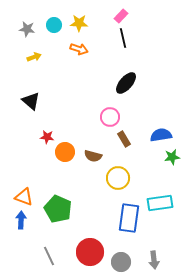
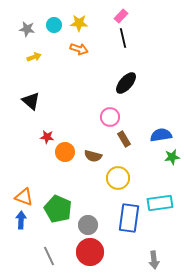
gray circle: moved 33 px left, 37 px up
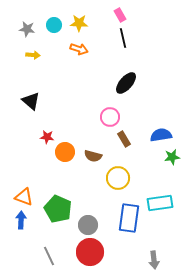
pink rectangle: moved 1 px left, 1 px up; rotated 72 degrees counterclockwise
yellow arrow: moved 1 px left, 2 px up; rotated 24 degrees clockwise
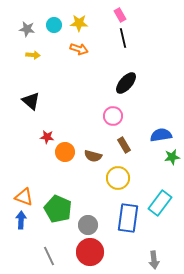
pink circle: moved 3 px right, 1 px up
brown rectangle: moved 6 px down
cyan rectangle: rotated 45 degrees counterclockwise
blue rectangle: moved 1 px left
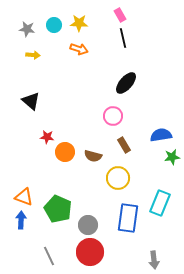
cyan rectangle: rotated 15 degrees counterclockwise
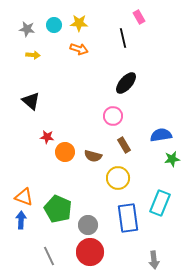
pink rectangle: moved 19 px right, 2 px down
green star: moved 2 px down
blue rectangle: rotated 16 degrees counterclockwise
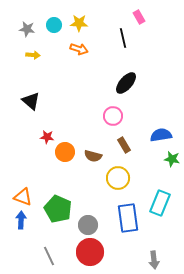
green star: rotated 21 degrees clockwise
orange triangle: moved 1 px left
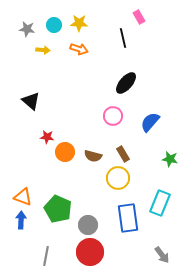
yellow arrow: moved 10 px right, 5 px up
blue semicircle: moved 11 px left, 13 px up; rotated 40 degrees counterclockwise
brown rectangle: moved 1 px left, 9 px down
green star: moved 2 px left
gray line: moved 3 px left; rotated 36 degrees clockwise
gray arrow: moved 8 px right, 5 px up; rotated 30 degrees counterclockwise
